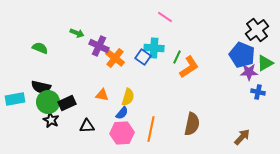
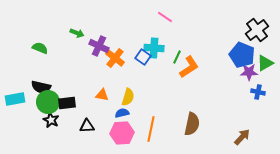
black rectangle: rotated 18 degrees clockwise
blue semicircle: rotated 144 degrees counterclockwise
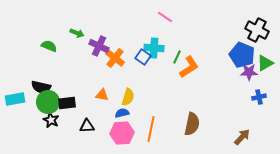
black cross: rotated 25 degrees counterclockwise
green semicircle: moved 9 px right, 2 px up
blue cross: moved 1 px right, 5 px down; rotated 24 degrees counterclockwise
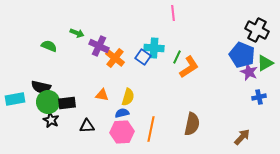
pink line: moved 8 px right, 4 px up; rotated 49 degrees clockwise
purple star: rotated 24 degrees clockwise
pink hexagon: moved 1 px up
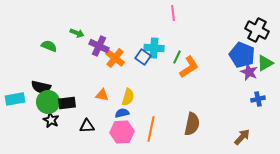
blue cross: moved 1 px left, 2 px down
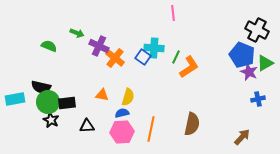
green line: moved 1 px left
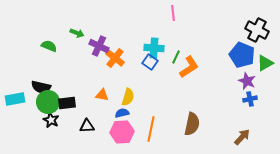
blue square: moved 7 px right, 5 px down
purple star: moved 2 px left, 9 px down
blue cross: moved 8 px left
